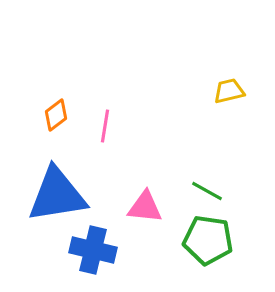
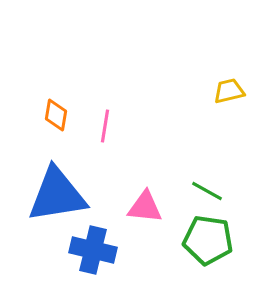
orange diamond: rotated 44 degrees counterclockwise
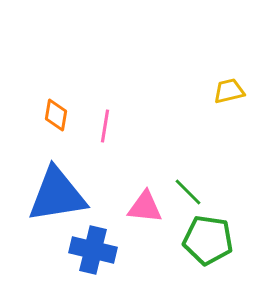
green line: moved 19 px left, 1 px down; rotated 16 degrees clockwise
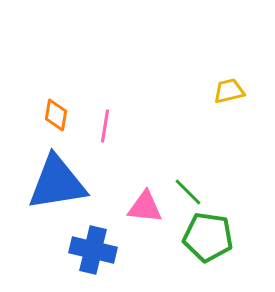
blue triangle: moved 12 px up
green pentagon: moved 3 px up
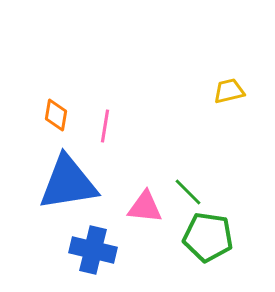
blue triangle: moved 11 px right
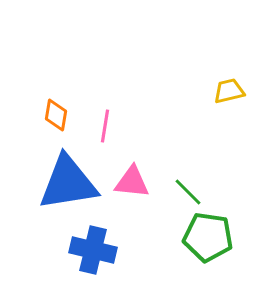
pink triangle: moved 13 px left, 25 px up
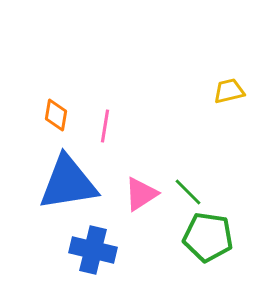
pink triangle: moved 9 px right, 12 px down; rotated 39 degrees counterclockwise
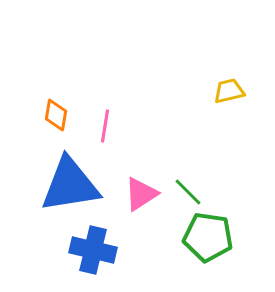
blue triangle: moved 2 px right, 2 px down
